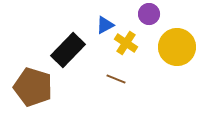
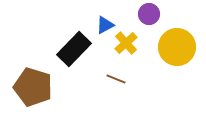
yellow cross: rotated 15 degrees clockwise
black rectangle: moved 6 px right, 1 px up
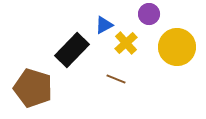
blue triangle: moved 1 px left
black rectangle: moved 2 px left, 1 px down
brown pentagon: moved 1 px down
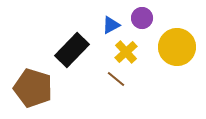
purple circle: moved 7 px left, 4 px down
blue triangle: moved 7 px right
yellow cross: moved 9 px down
brown line: rotated 18 degrees clockwise
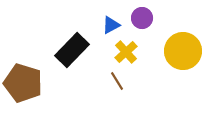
yellow circle: moved 6 px right, 4 px down
brown line: moved 1 px right, 2 px down; rotated 18 degrees clockwise
brown pentagon: moved 10 px left, 5 px up
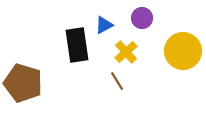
blue triangle: moved 7 px left
black rectangle: moved 5 px right, 5 px up; rotated 52 degrees counterclockwise
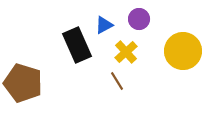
purple circle: moved 3 px left, 1 px down
black rectangle: rotated 16 degrees counterclockwise
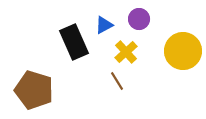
black rectangle: moved 3 px left, 3 px up
brown pentagon: moved 11 px right, 7 px down
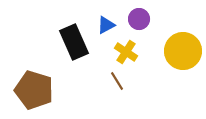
blue triangle: moved 2 px right
yellow cross: rotated 15 degrees counterclockwise
